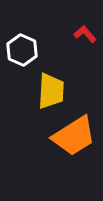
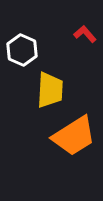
yellow trapezoid: moved 1 px left, 1 px up
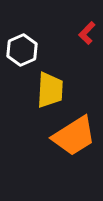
red L-shape: moved 2 px right, 1 px up; rotated 95 degrees counterclockwise
white hexagon: rotated 12 degrees clockwise
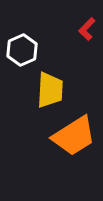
red L-shape: moved 4 px up
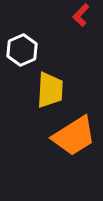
red L-shape: moved 6 px left, 14 px up
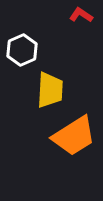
red L-shape: rotated 80 degrees clockwise
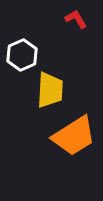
red L-shape: moved 5 px left, 4 px down; rotated 25 degrees clockwise
white hexagon: moved 5 px down
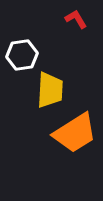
white hexagon: rotated 16 degrees clockwise
orange trapezoid: moved 1 px right, 3 px up
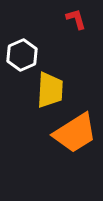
red L-shape: rotated 15 degrees clockwise
white hexagon: rotated 16 degrees counterclockwise
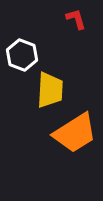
white hexagon: rotated 16 degrees counterclockwise
